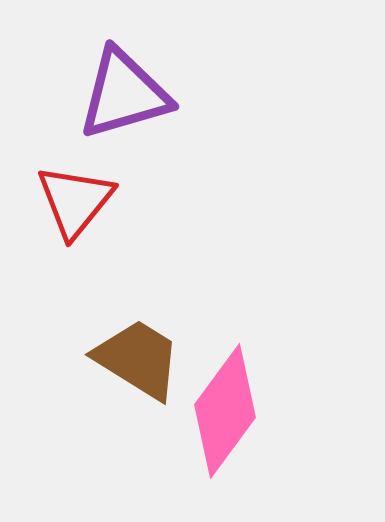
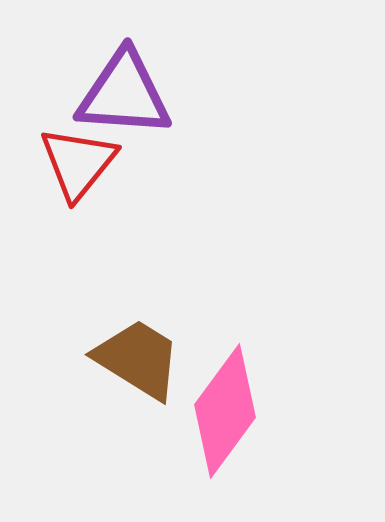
purple triangle: rotated 20 degrees clockwise
red triangle: moved 3 px right, 38 px up
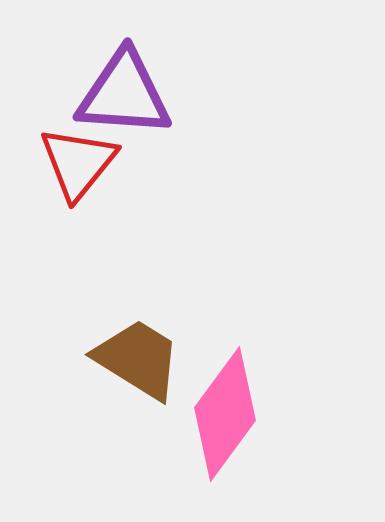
pink diamond: moved 3 px down
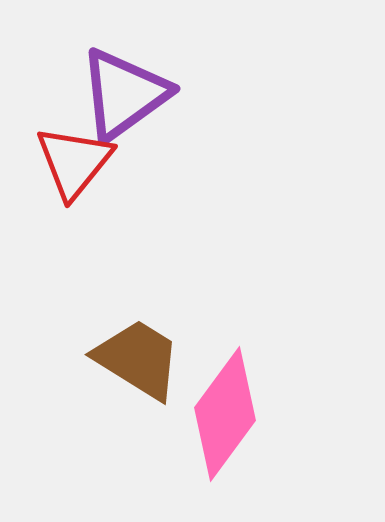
purple triangle: rotated 40 degrees counterclockwise
red triangle: moved 4 px left, 1 px up
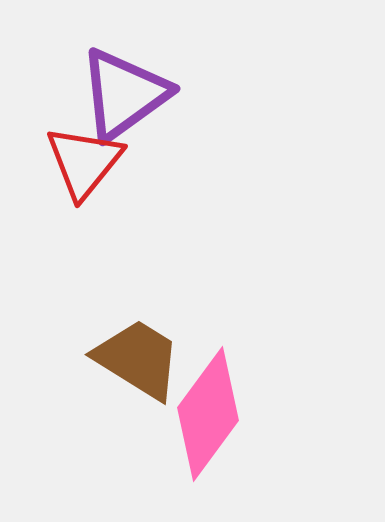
red triangle: moved 10 px right
pink diamond: moved 17 px left
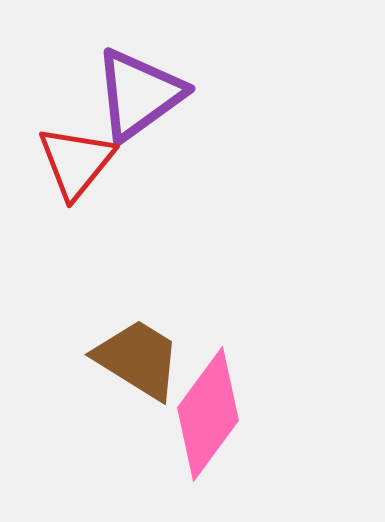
purple triangle: moved 15 px right
red triangle: moved 8 px left
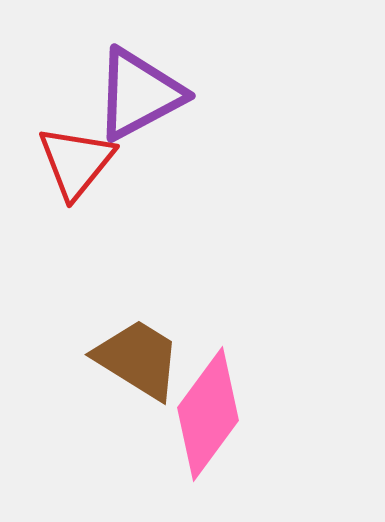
purple triangle: rotated 8 degrees clockwise
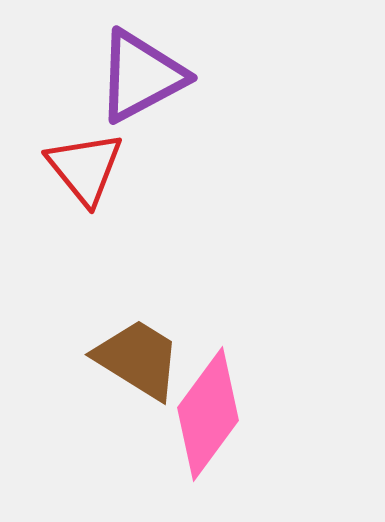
purple triangle: moved 2 px right, 18 px up
red triangle: moved 9 px right, 6 px down; rotated 18 degrees counterclockwise
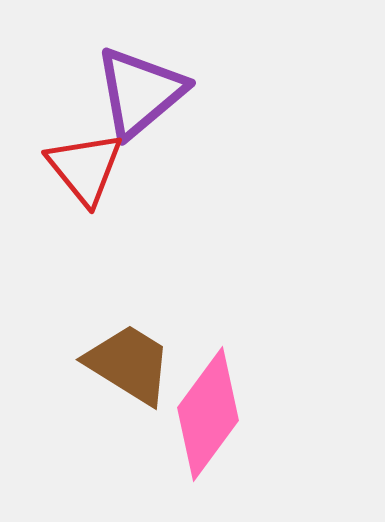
purple triangle: moved 1 px left, 16 px down; rotated 12 degrees counterclockwise
brown trapezoid: moved 9 px left, 5 px down
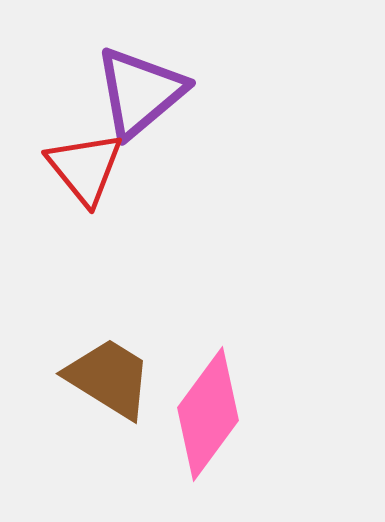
brown trapezoid: moved 20 px left, 14 px down
